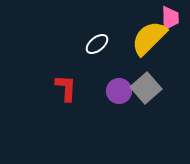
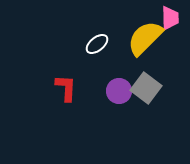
yellow semicircle: moved 4 px left
gray square: rotated 12 degrees counterclockwise
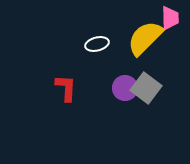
white ellipse: rotated 25 degrees clockwise
purple circle: moved 6 px right, 3 px up
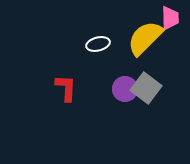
white ellipse: moved 1 px right
purple circle: moved 1 px down
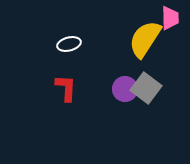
yellow semicircle: moved 1 px down; rotated 12 degrees counterclockwise
white ellipse: moved 29 px left
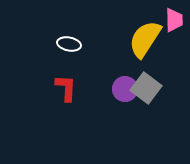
pink trapezoid: moved 4 px right, 2 px down
white ellipse: rotated 25 degrees clockwise
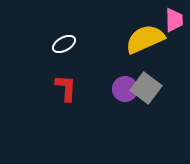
yellow semicircle: rotated 33 degrees clockwise
white ellipse: moved 5 px left; rotated 40 degrees counterclockwise
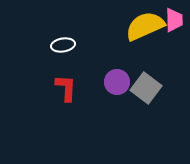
yellow semicircle: moved 13 px up
white ellipse: moved 1 px left, 1 px down; rotated 20 degrees clockwise
purple circle: moved 8 px left, 7 px up
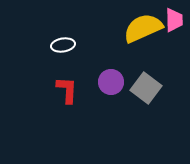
yellow semicircle: moved 2 px left, 2 px down
purple circle: moved 6 px left
red L-shape: moved 1 px right, 2 px down
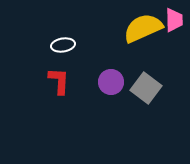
red L-shape: moved 8 px left, 9 px up
